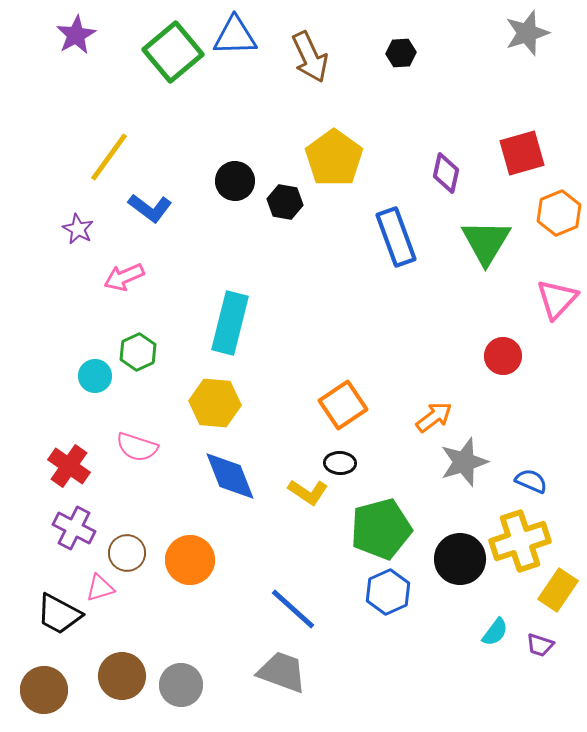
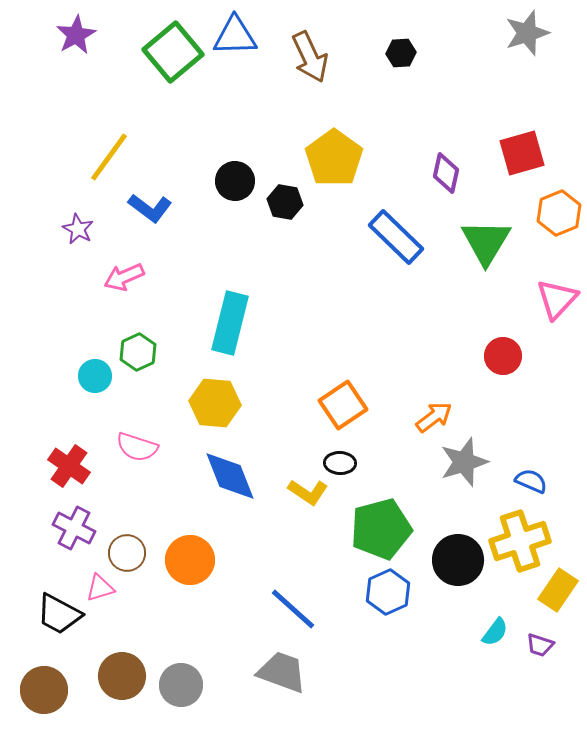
blue rectangle at (396, 237): rotated 26 degrees counterclockwise
black circle at (460, 559): moved 2 px left, 1 px down
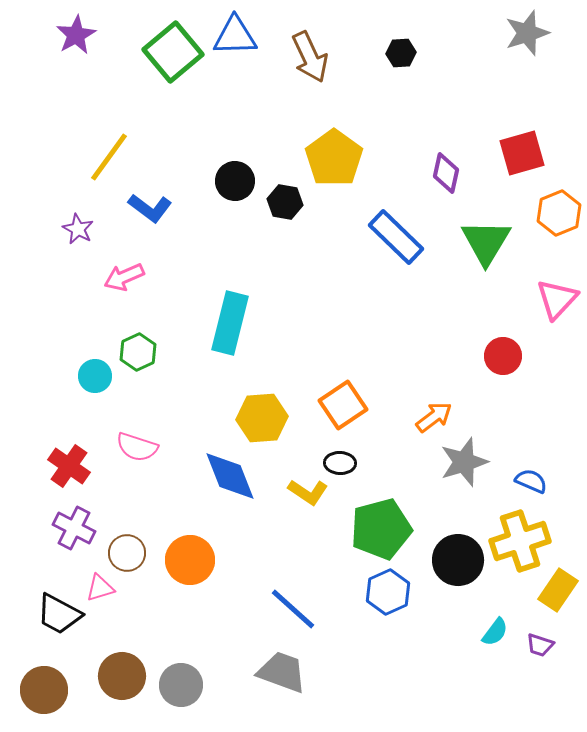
yellow hexagon at (215, 403): moved 47 px right, 15 px down; rotated 9 degrees counterclockwise
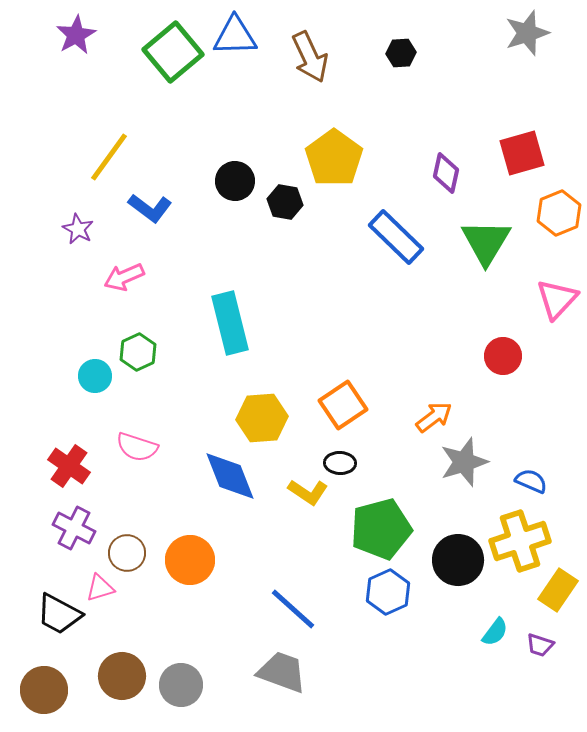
cyan rectangle at (230, 323): rotated 28 degrees counterclockwise
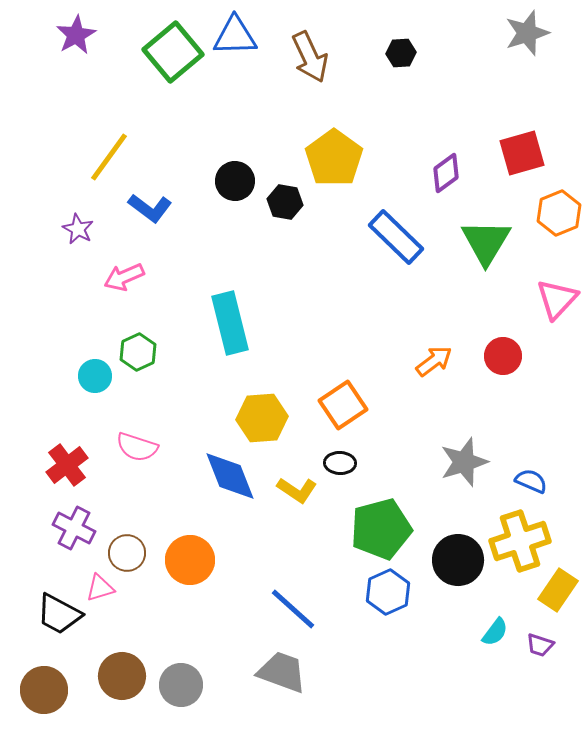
purple diamond at (446, 173): rotated 42 degrees clockwise
orange arrow at (434, 417): moved 56 px up
red cross at (69, 466): moved 2 px left, 1 px up; rotated 18 degrees clockwise
yellow L-shape at (308, 492): moved 11 px left, 2 px up
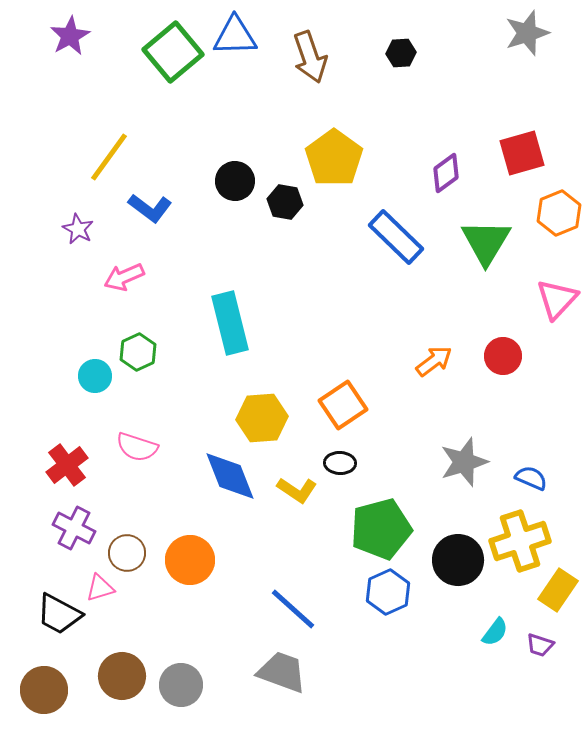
purple star at (76, 35): moved 6 px left, 1 px down
brown arrow at (310, 57): rotated 6 degrees clockwise
blue semicircle at (531, 481): moved 3 px up
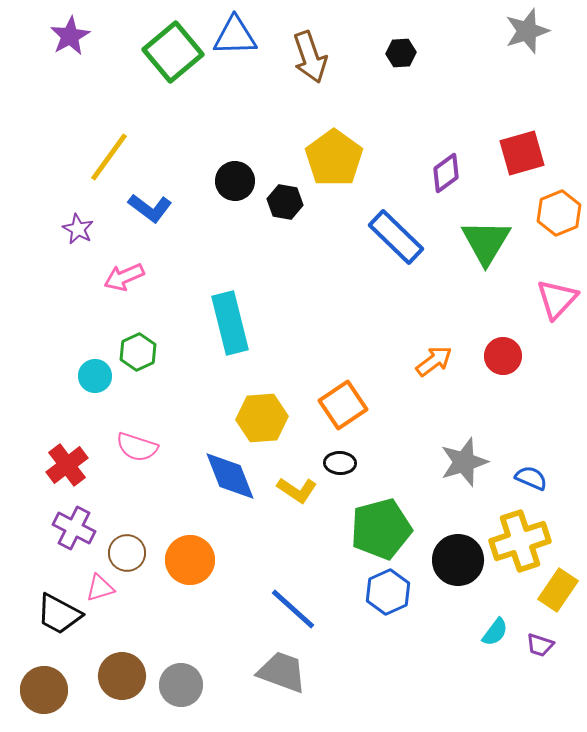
gray star at (527, 33): moved 2 px up
